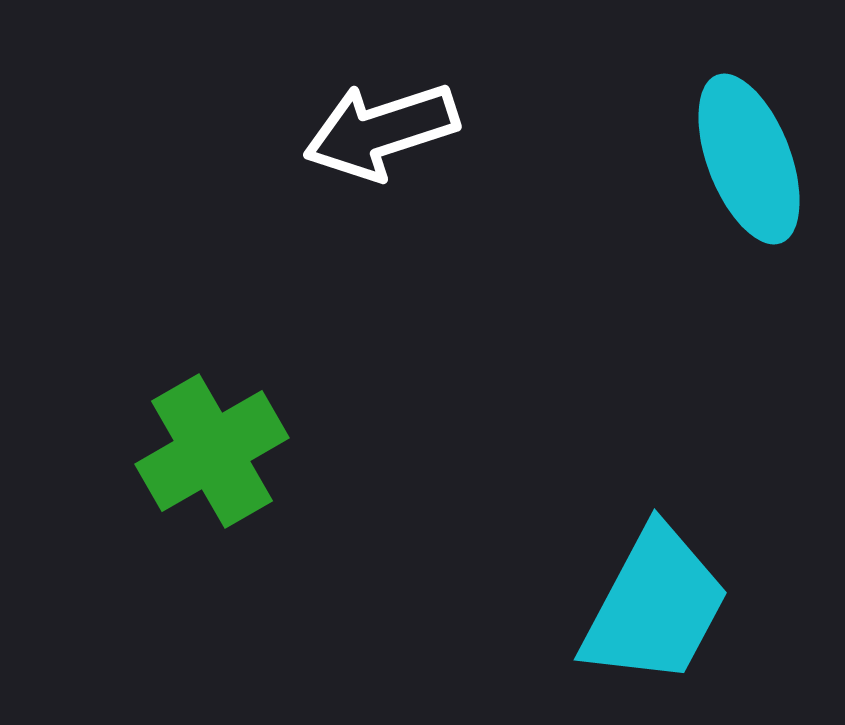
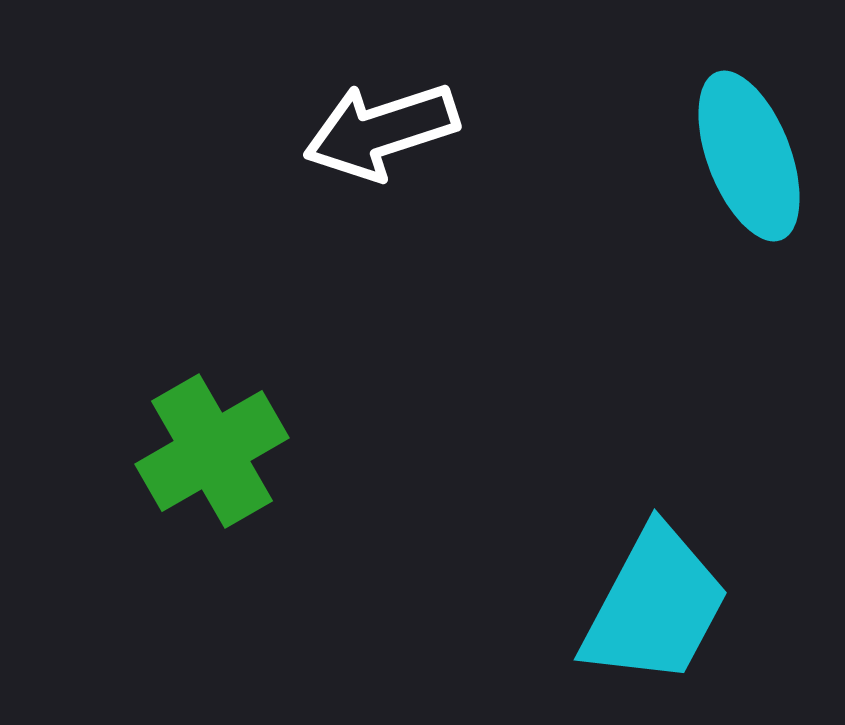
cyan ellipse: moved 3 px up
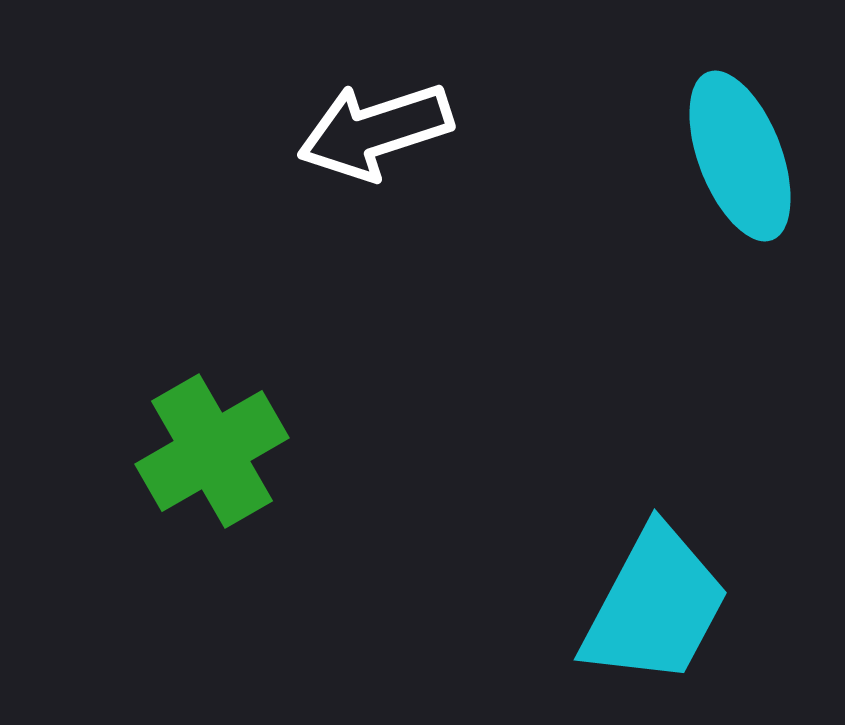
white arrow: moved 6 px left
cyan ellipse: moved 9 px left
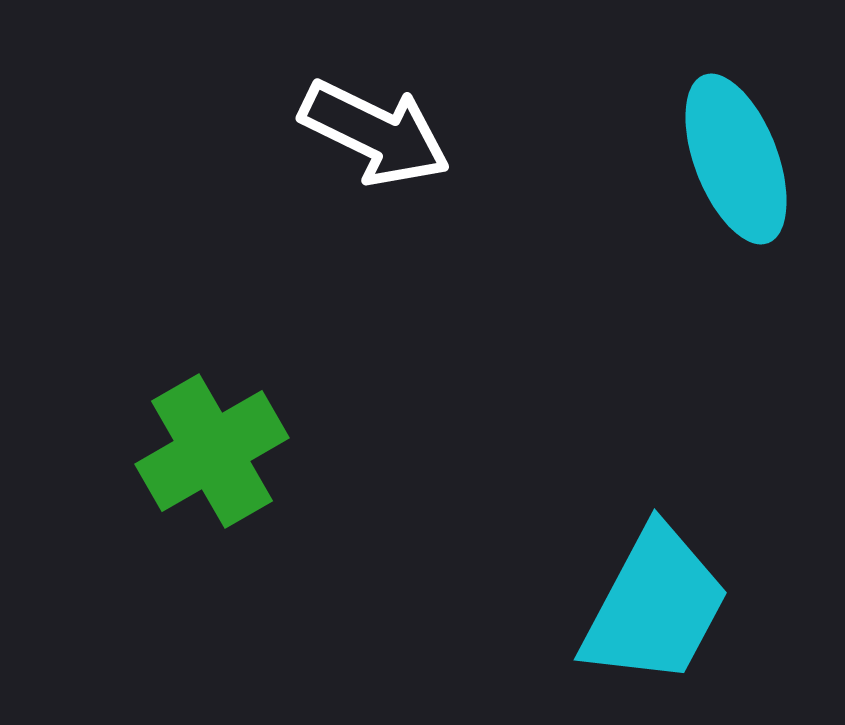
white arrow: moved 2 px down; rotated 136 degrees counterclockwise
cyan ellipse: moved 4 px left, 3 px down
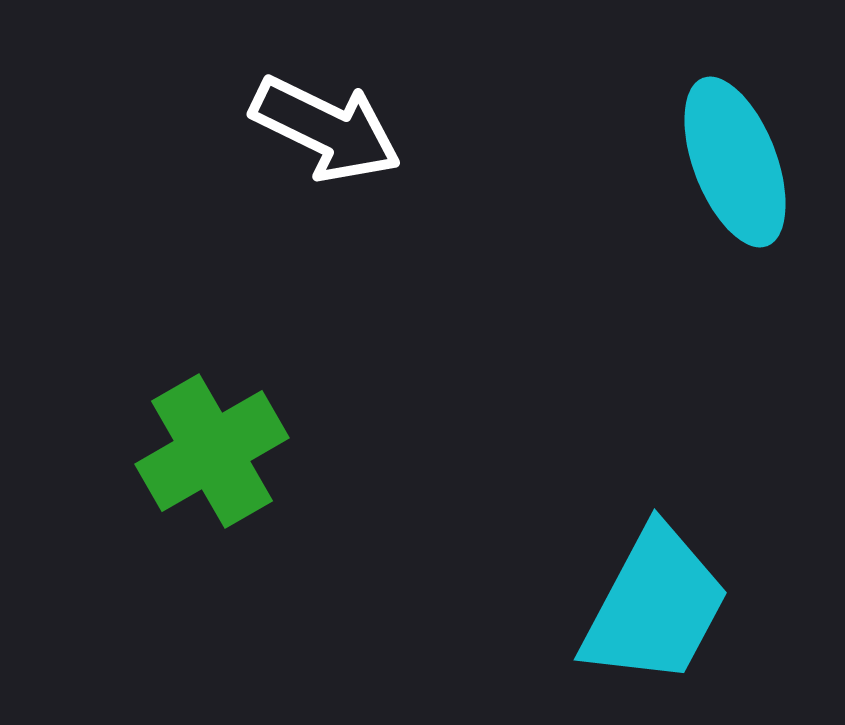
white arrow: moved 49 px left, 4 px up
cyan ellipse: moved 1 px left, 3 px down
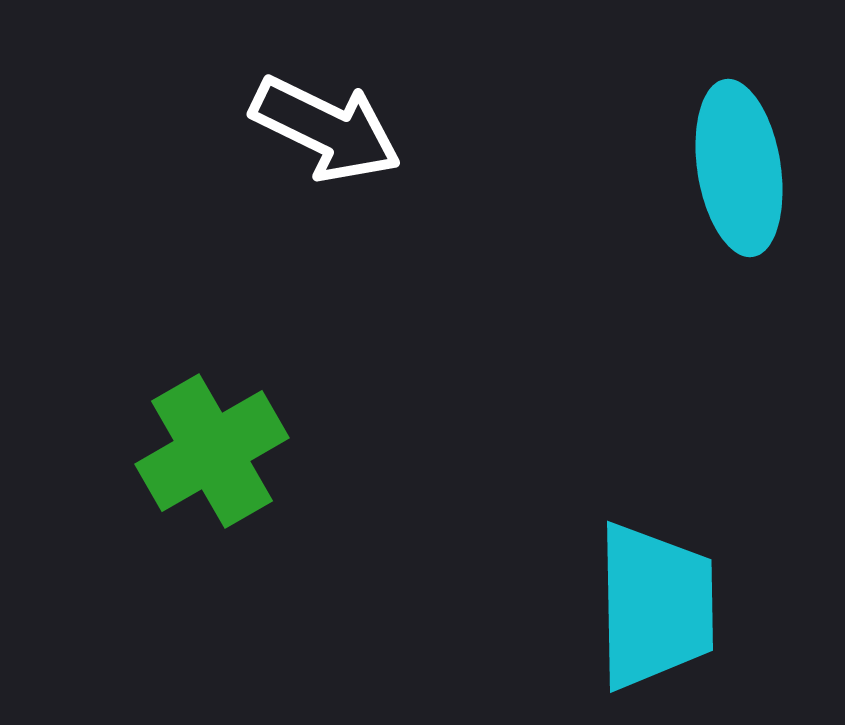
cyan ellipse: moved 4 px right, 6 px down; rotated 12 degrees clockwise
cyan trapezoid: rotated 29 degrees counterclockwise
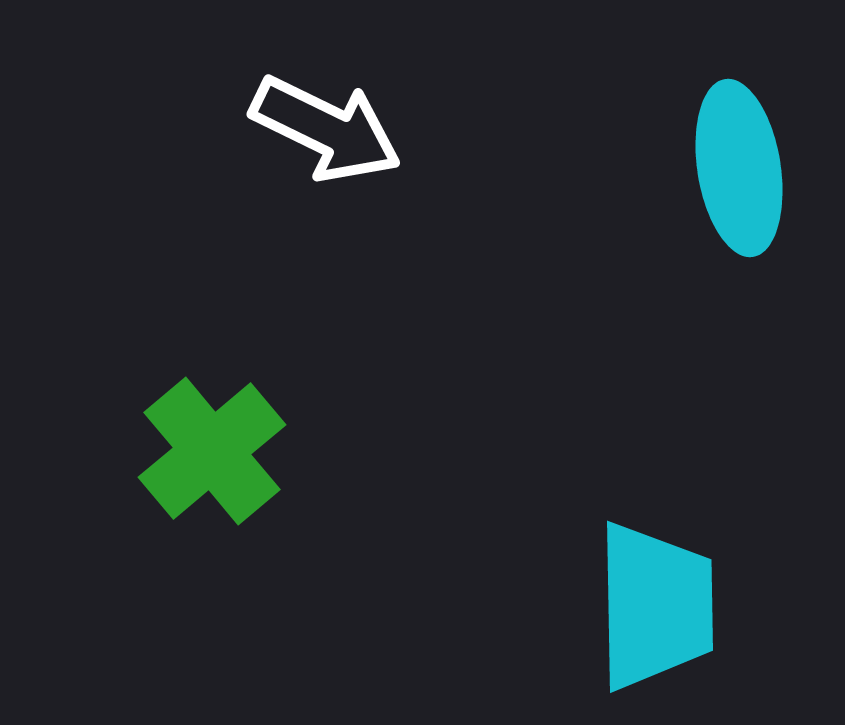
green cross: rotated 10 degrees counterclockwise
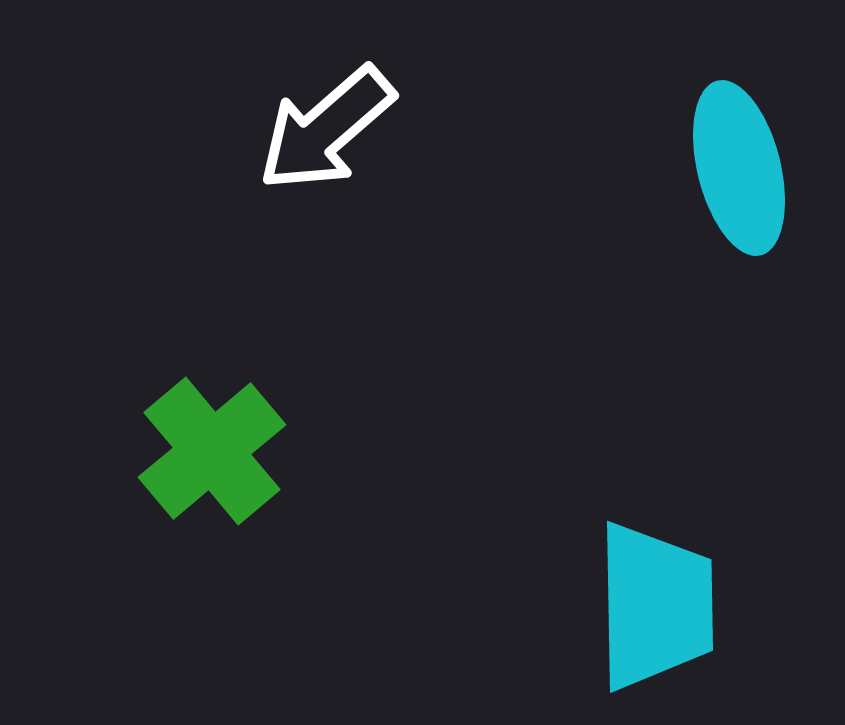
white arrow: rotated 113 degrees clockwise
cyan ellipse: rotated 5 degrees counterclockwise
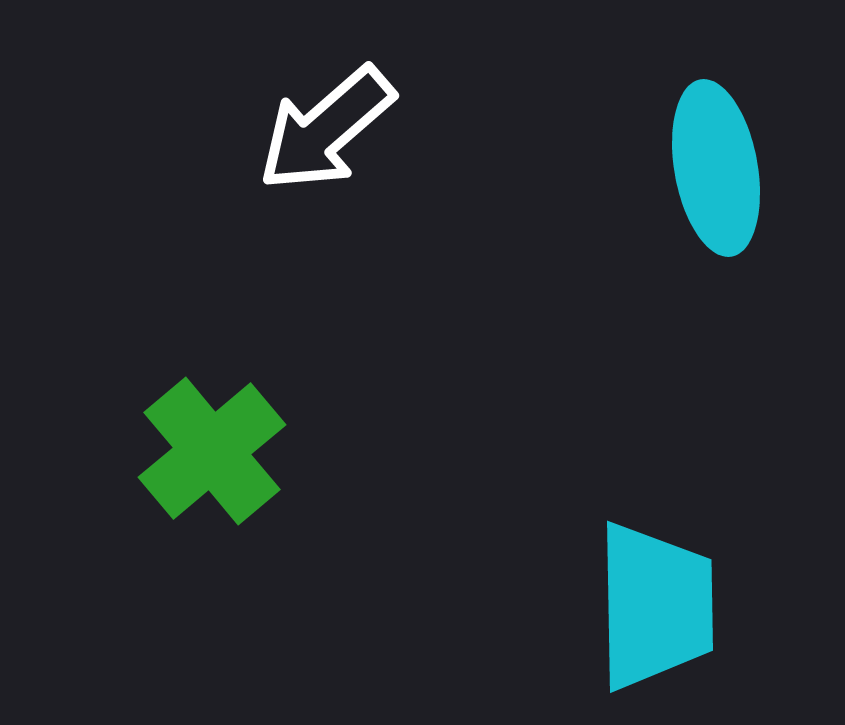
cyan ellipse: moved 23 px left; rotated 4 degrees clockwise
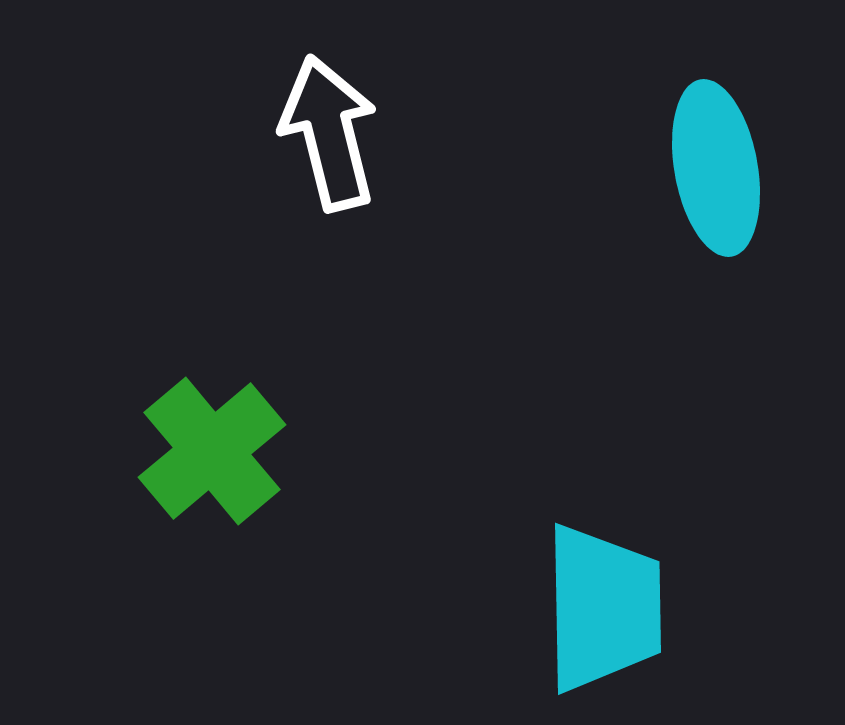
white arrow: moved 3 px right, 4 px down; rotated 117 degrees clockwise
cyan trapezoid: moved 52 px left, 2 px down
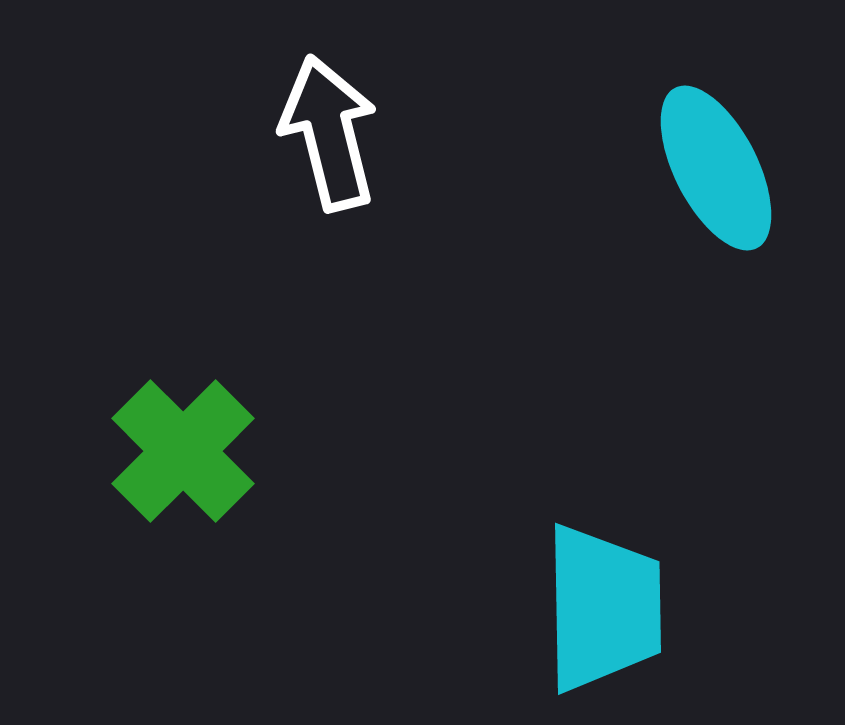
cyan ellipse: rotated 17 degrees counterclockwise
green cross: moved 29 px left; rotated 5 degrees counterclockwise
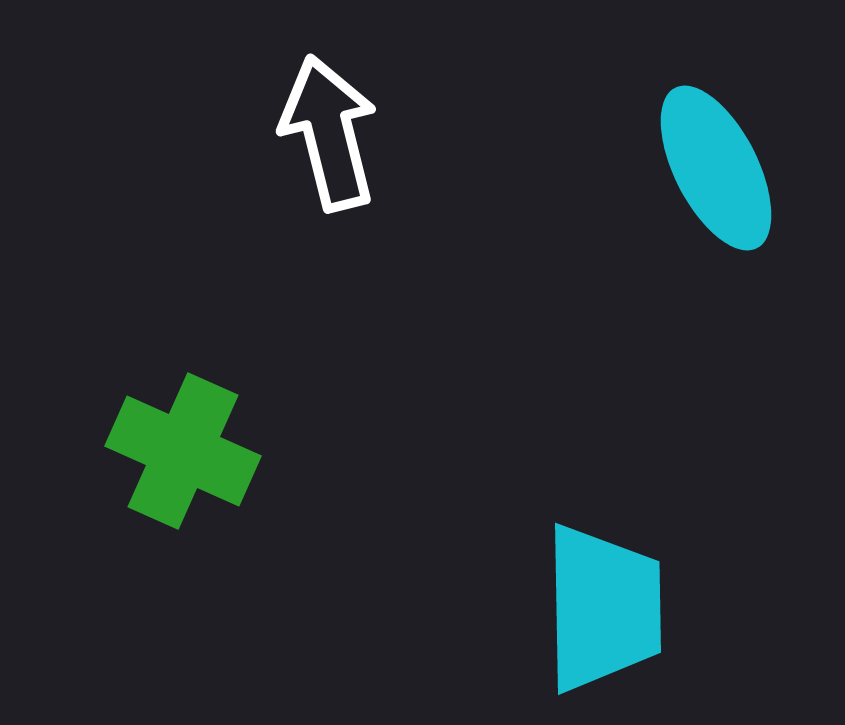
green cross: rotated 21 degrees counterclockwise
